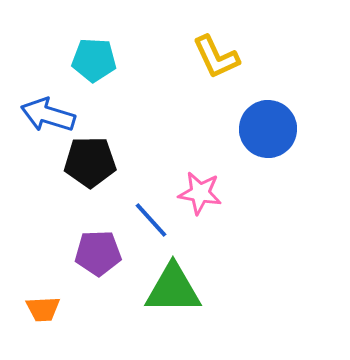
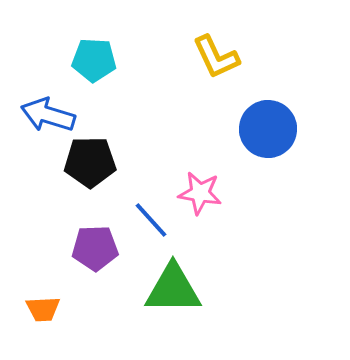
purple pentagon: moved 3 px left, 5 px up
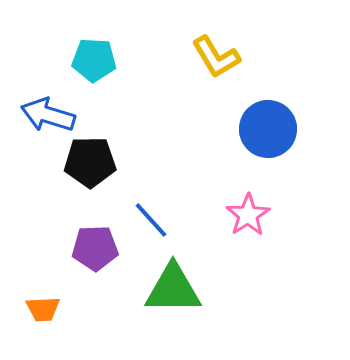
yellow L-shape: rotated 6 degrees counterclockwise
pink star: moved 48 px right, 22 px down; rotated 30 degrees clockwise
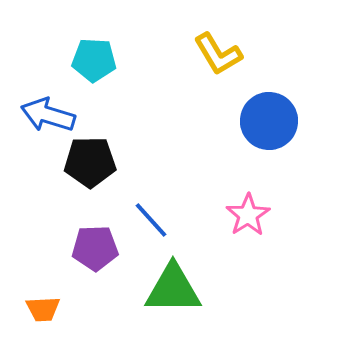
yellow L-shape: moved 2 px right, 3 px up
blue circle: moved 1 px right, 8 px up
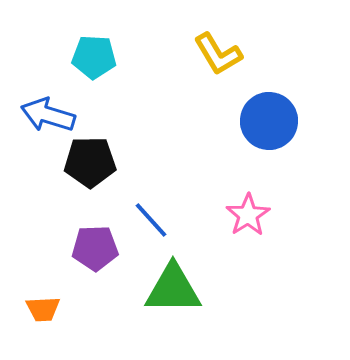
cyan pentagon: moved 3 px up
